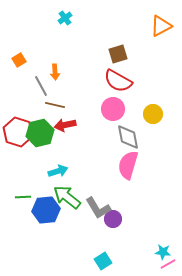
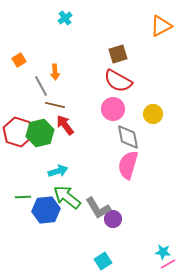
red arrow: rotated 65 degrees clockwise
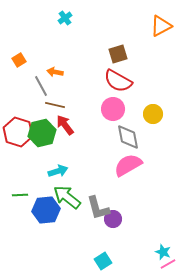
orange arrow: rotated 105 degrees clockwise
green hexagon: moved 2 px right
pink semicircle: rotated 44 degrees clockwise
green line: moved 3 px left, 2 px up
gray L-shape: rotated 16 degrees clockwise
cyan star: rotated 14 degrees clockwise
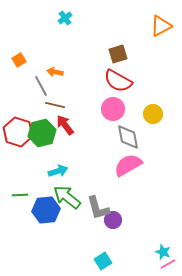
purple circle: moved 1 px down
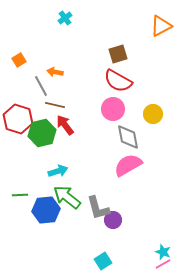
red hexagon: moved 13 px up
pink line: moved 5 px left
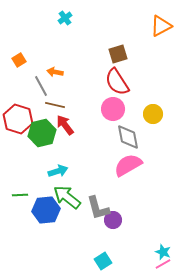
red semicircle: moved 1 px left, 1 px down; rotated 28 degrees clockwise
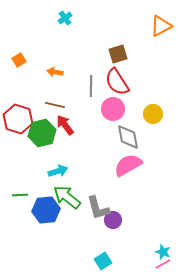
gray line: moved 50 px right; rotated 30 degrees clockwise
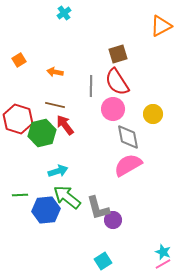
cyan cross: moved 1 px left, 5 px up
